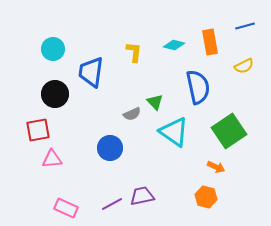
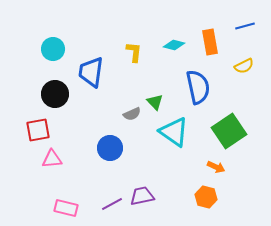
pink rectangle: rotated 10 degrees counterclockwise
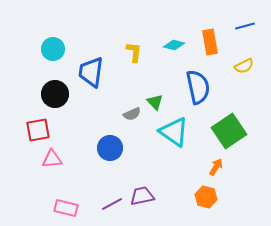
orange arrow: rotated 84 degrees counterclockwise
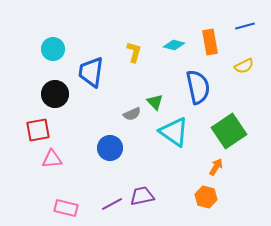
yellow L-shape: rotated 10 degrees clockwise
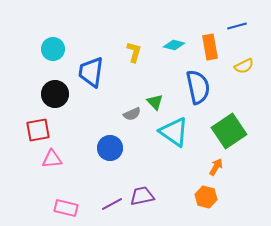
blue line: moved 8 px left
orange rectangle: moved 5 px down
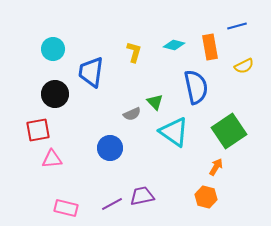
blue semicircle: moved 2 px left
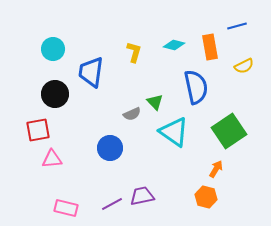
orange arrow: moved 2 px down
